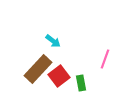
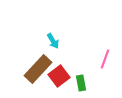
cyan arrow: rotated 21 degrees clockwise
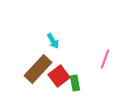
green rectangle: moved 6 px left
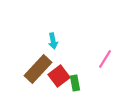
cyan arrow: rotated 21 degrees clockwise
pink line: rotated 12 degrees clockwise
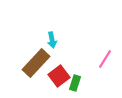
cyan arrow: moved 1 px left, 1 px up
brown rectangle: moved 2 px left, 6 px up
green rectangle: rotated 28 degrees clockwise
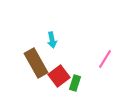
brown rectangle: rotated 72 degrees counterclockwise
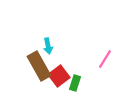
cyan arrow: moved 4 px left, 6 px down
brown rectangle: moved 3 px right, 3 px down
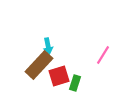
pink line: moved 2 px left, 4 px up
brown rectangle: moved 1 px up; rotated 72 degrees clockwise
red square: rotated 20 degrees clockwise
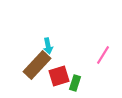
brown rectangle: moved 2 px left
